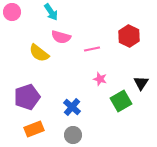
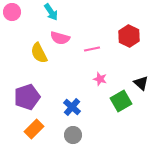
pink semicircle: moved 1 px left, 1 px down
yellow semicircle: rotated 25 degrees clockwise
black triangle: rotated 21 degrees counterclockwise
orange rectangle: rotated 24 degrees counterclockwise
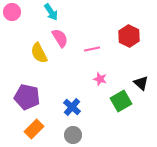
pink semicircle: rotated 138 degrees counterclockwise
purple pentagon: rotated 30 degrees clockwise
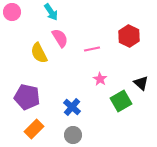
pink star: rotated 16 degrees clockwise
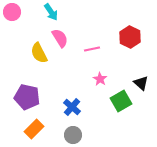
red hexagon: moved 1 px right, 1 px down
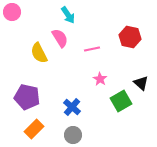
cyan arrow: moved 17 px right, 3 px down
red hexagon: rotated 15 degrees counterclockwise
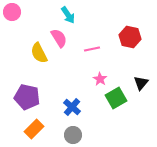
pink semicircle: moved 1 px left
black triangle: rotated 28 degrees clockwise
green square: moved 5 px left, 3 px up
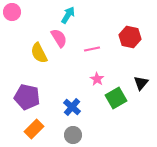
cyan arrow: rotated 114 degrees counterclockwise
pink star: moved 3 px left
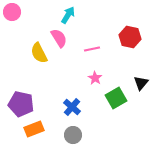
pink star: moved 2 px left, 1 px up
purple pentagon: moved 6 px left, 7 px down
orange rectangle: rotated 24 degrees clockwise
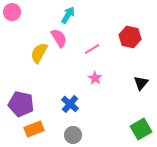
pink line: rotated 21 degrees counterclockwise
yellow semicircle: rotated 55 degrees clockwise
green square: moved 25 px right, 31 px down
blue cross: moved 2 px left, 3 px up
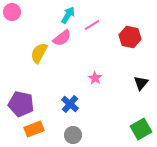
pink semicircle: moved 3 px right; rotated 84 degrees clockwise
pink line: moved 24 px up
